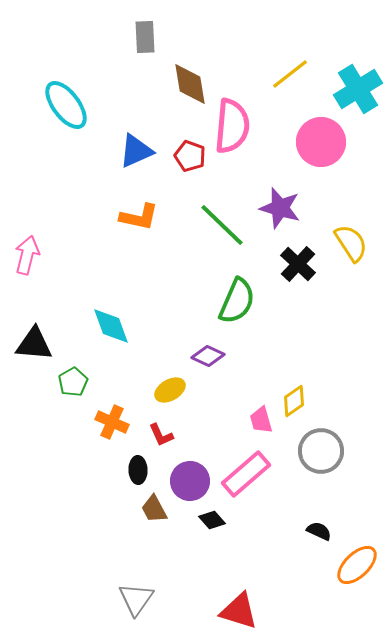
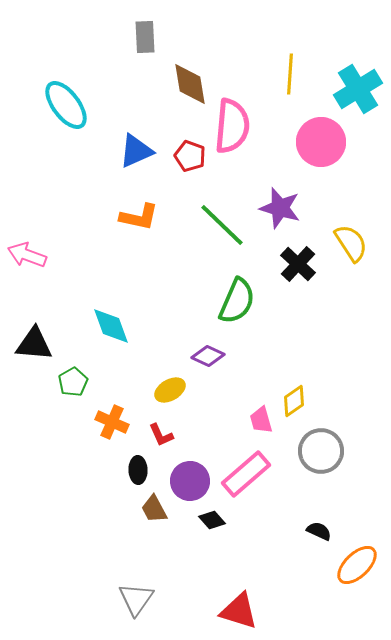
yellow line: rotated 48 degrees counterclockwise
pink arrow: rotated 84 degrees counterclockwise
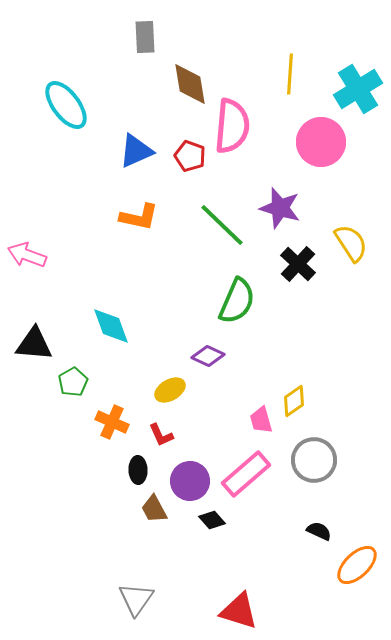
gray circle: moved 7 px left, 9 px down
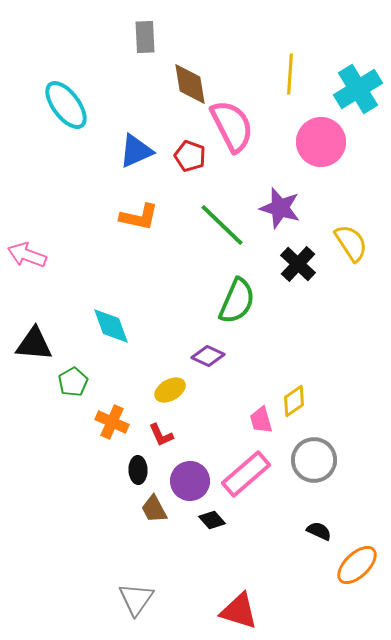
pink semicircle: rotated 32 degrees counterclockwise
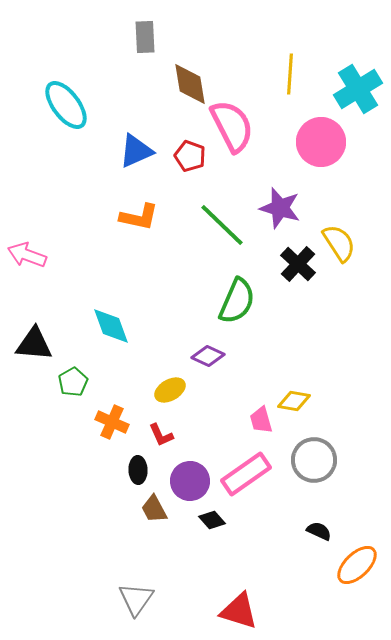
yellow semicircle: moved 12 px left
yellow diamond: rotated 44 degrees clockwise
pink rectangle: rotated 6 degrees clockwise
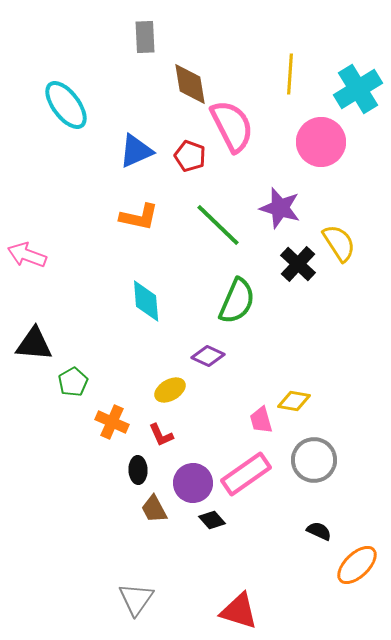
green line: moved 4 px left
cyan diamond: moved 35 px right, 25 px up; rotated 15 degrees clockwise
purple circle: moved 3 px right, 2 px down
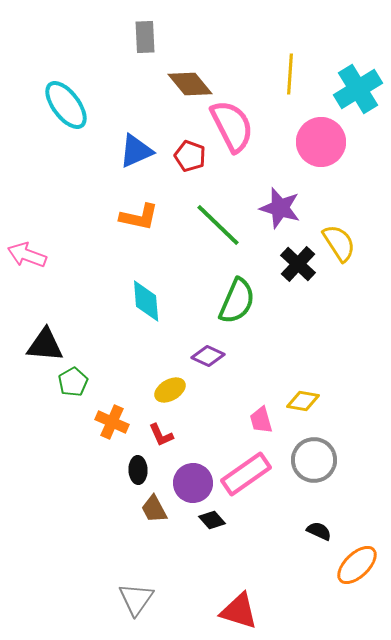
brown diamond: rotated 30 degrees counterclockwise
black triangle: moved 11 px right, 1 px down
yellow diamond: moved 9 px right
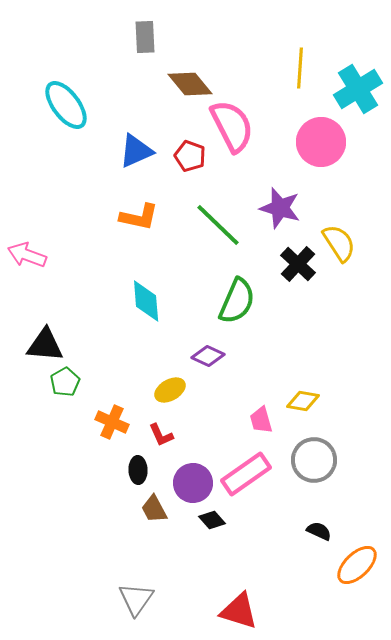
yellow line: moved 10 px right, 6 px up
green pentagon: moved 8 px left
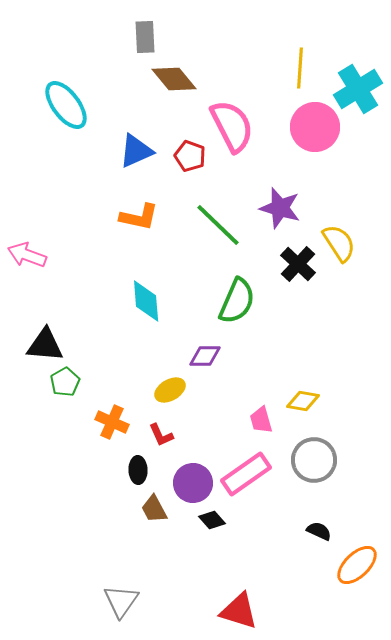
brown diamond: moved 16 px left, 5 px up
pink circle: moved 6 px left, 15 px up
purple diamond: moved 3 px left; rotated 24 degrees counterclockwise
gray triangle: moved 15 px left, 2 px down
